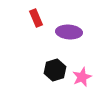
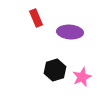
purple ellipse: moved 1 px right
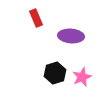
purple ellipse: moved 1 px right, 4 px down
black hexagon: moved 3 px down
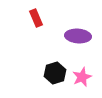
purple ellipse: moved 7 px right
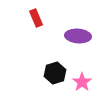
pink star: moved 5 px down; rotated 12 degrees counterclockwise
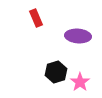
black hexagon: moved 1 px right, 1 px up
pink star: moved 2 px left
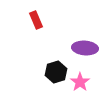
red rectangle: moved 2 px down
purple ellipse: moved 7 px right, 12 px down
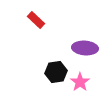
red rectangle: rotated 24 degrees counterclockwise
black hexagon: rotated 10 degrees clockwise
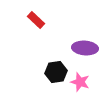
pink star: rotated 18 degrees counterclockwise
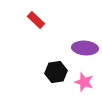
pink star: moved 4 px right
